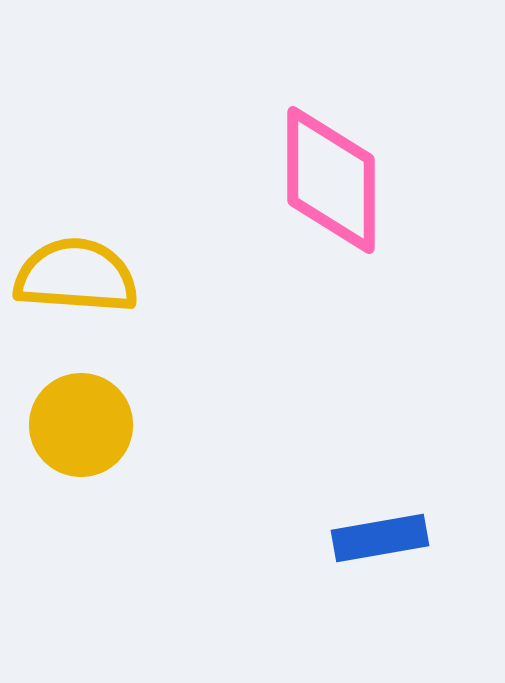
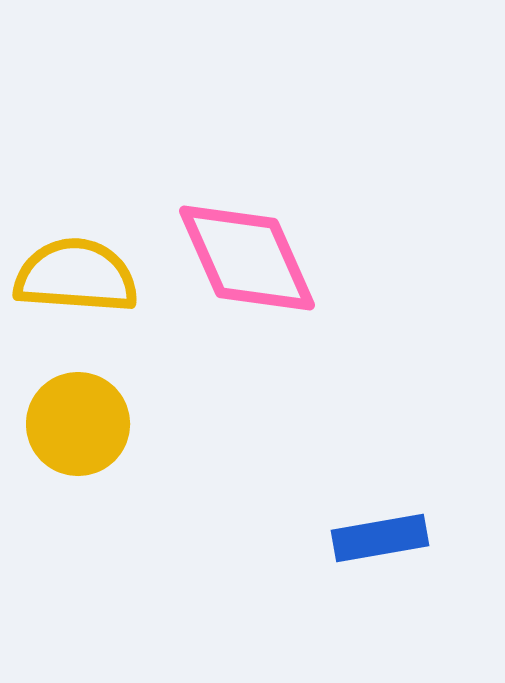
pink diamond: moved 84 px left, 78 px down; rotated 24 degrees counterclockwise
yellow circle: moved 3 px left, 1 px up
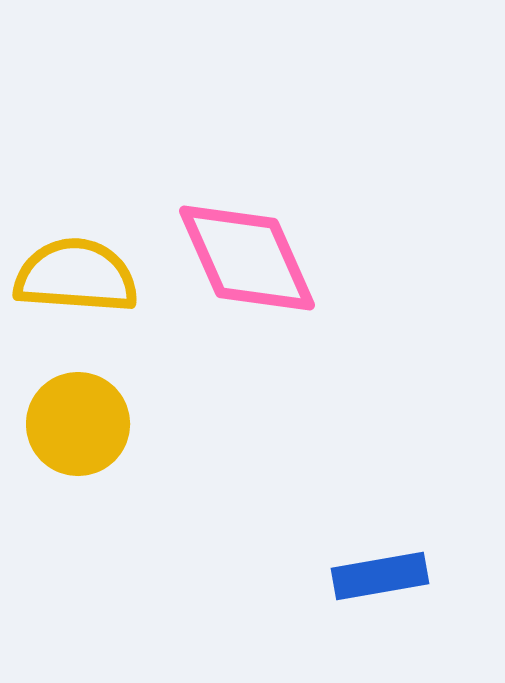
blue rectangle: moved 38 px down
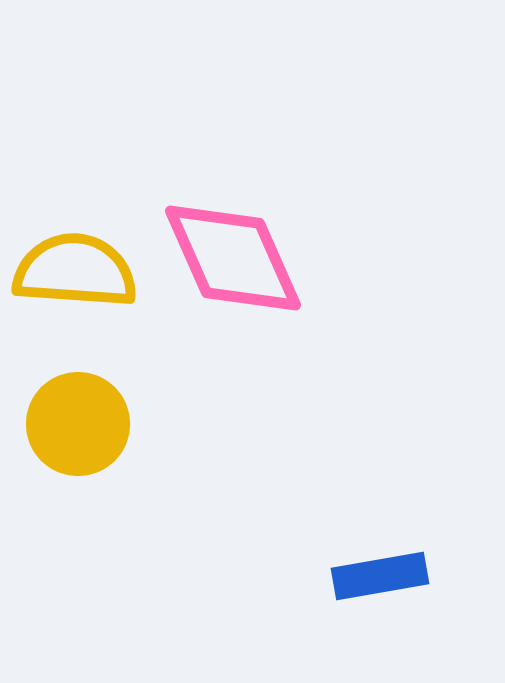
pink diamond: moved 14 px left
yellow semicircle: moved 1 px left, 5 px up
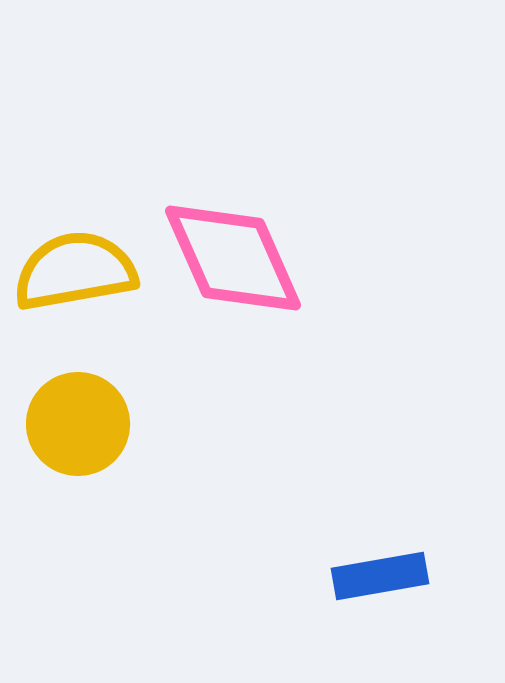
yellow semicircle: rotated 14 degrees counterclockwise
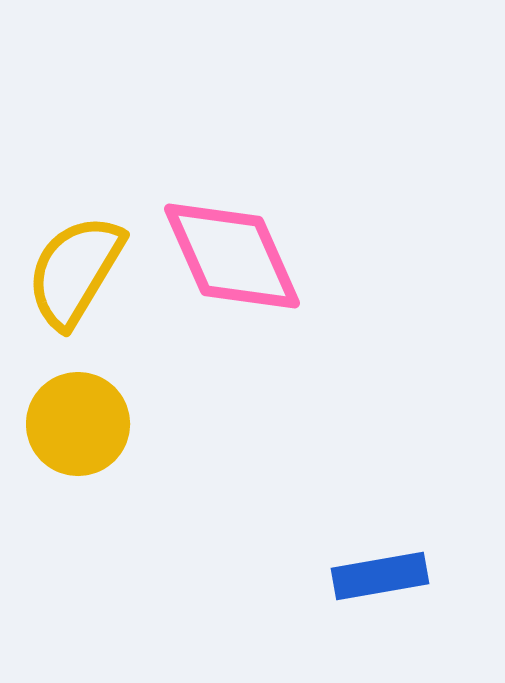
pink diamond: moved 1 px left, 2 px up
yellow semicircle: rotated 49 degrees counterclockwise
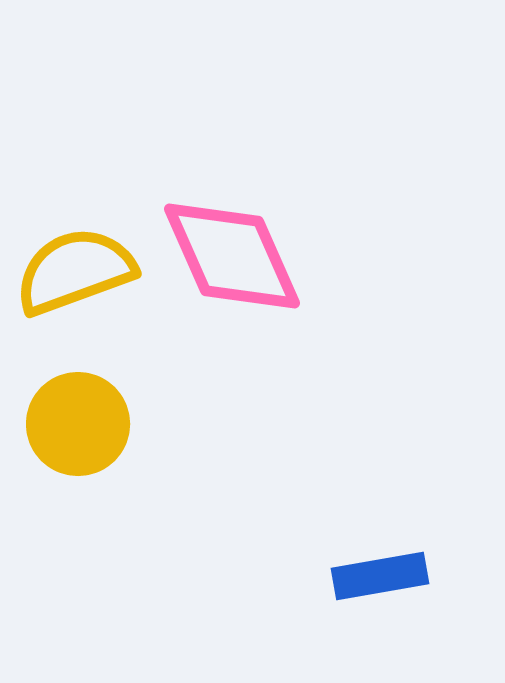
yellow semicircle: rotated 39 degrees clockwise
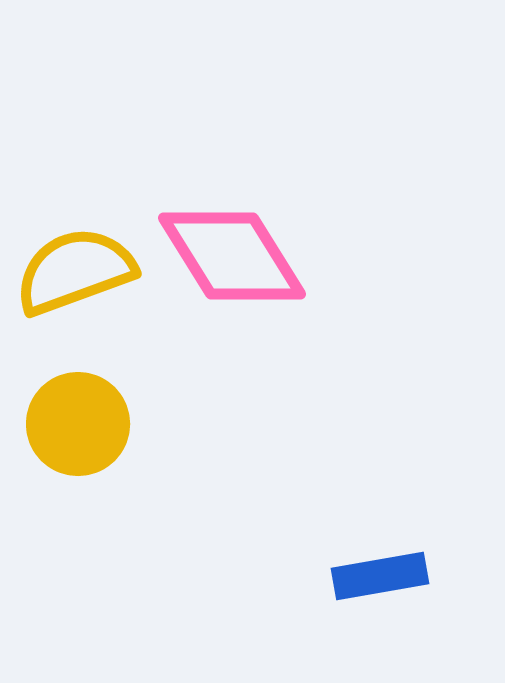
pink diamond: rotated 8 degrees counterclockwise
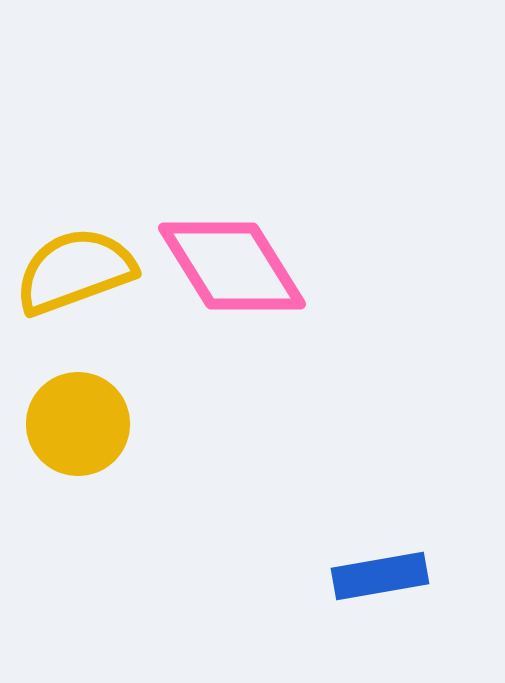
pink diamond: moved 10 px down
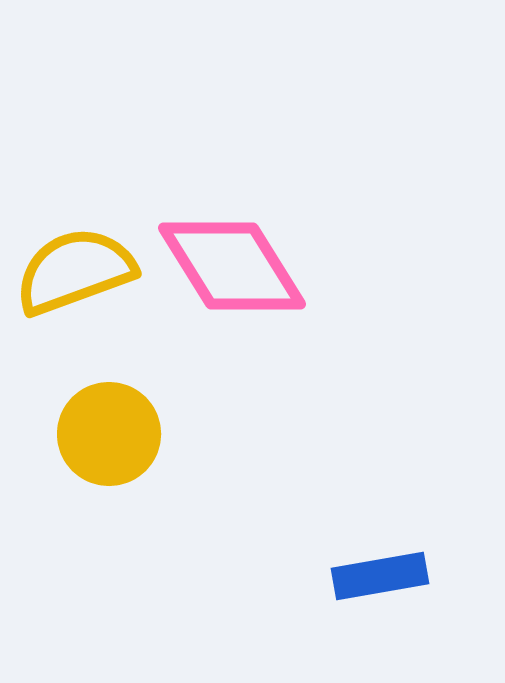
yellow circle: moved 31 px right, 10 px down
